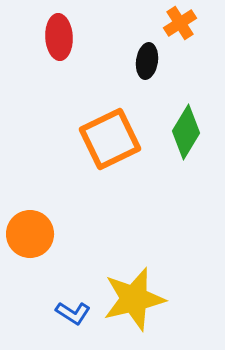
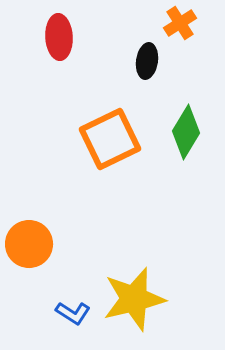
orange circle: moved 1 px left, 10 px down
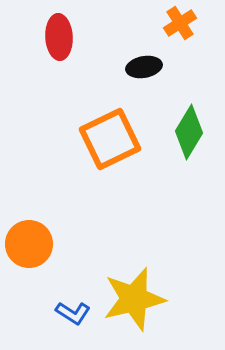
black ellipse: moved 3 px left, 6 px down; rotated 72 degrees clockwise
green diamond: moved 3 px right
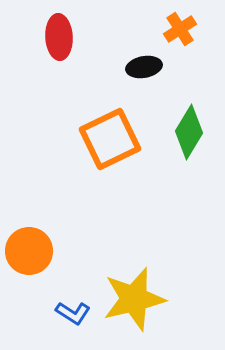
orange cross: moved 6 px down
orange circle: moved 7 px down
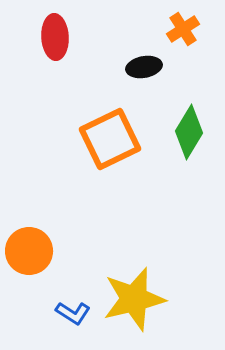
orange cross: moved 3 px right
red ellipse: moved 4 px left
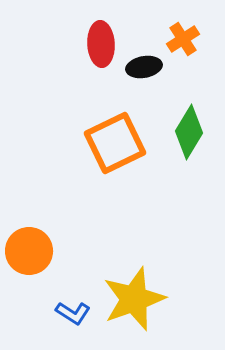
orange cross: moved 10 px down
red ellipse: moved 46 px right, 7 px down
orange square: moved 5 px right, 4 px down
yellow star: rotated 6 degrees counterclockwise
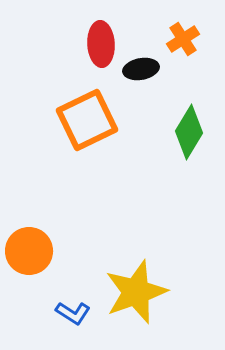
black ellipse: moved 3 px left, 2 px down
orange square: moved 28 px left, 23 px up
yellow star: moved 2 px right, 7 px up
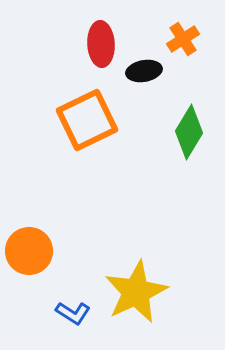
black ellipse: moved 3 px right, 2 px down
yellow star: rotated 6 degrees counterclockwise
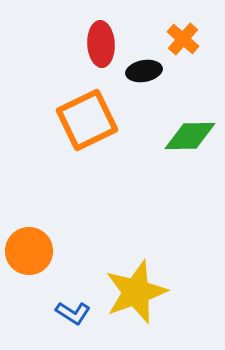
orange cross: rotated 16 degrees counterclockwise
green diamond: moved 1 px right, 4 px down; rotated 58 degrees clockwise
yellow star: rotated 6 degrees clockwise
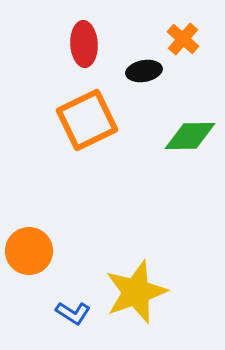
red ellipse: moved 17 px left
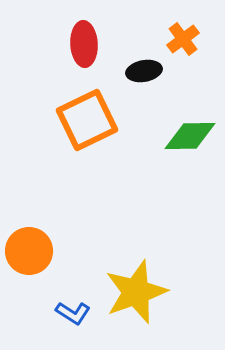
orange cross: rotated 12 degrees clockwise
